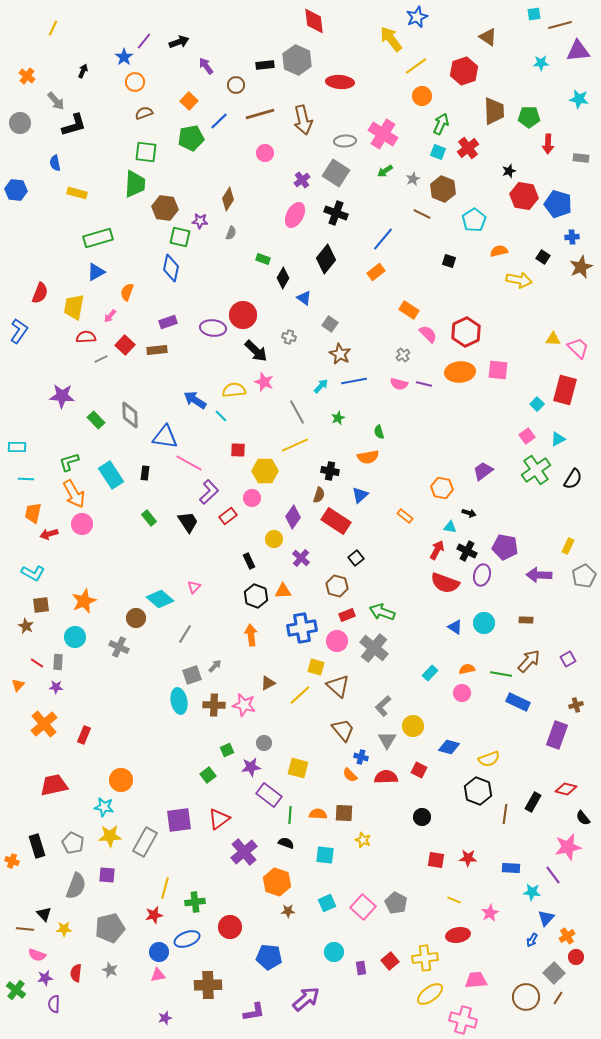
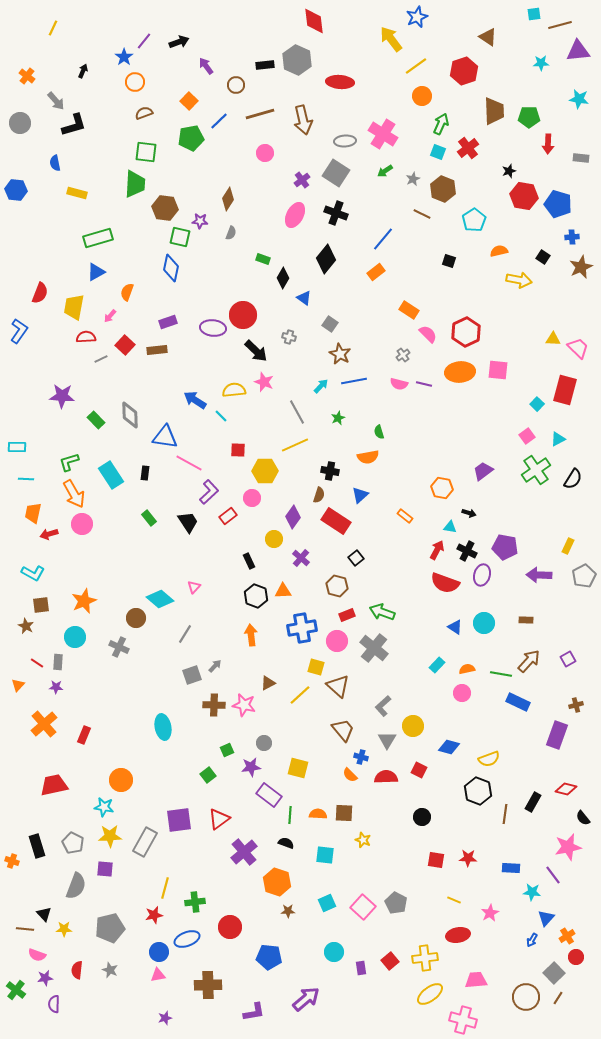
cyan rectangle at (430, 673): moved 7 px right, 8 px up
cyan ellipse at (179, 701): moved 16 px left, 26 px down
purple square at (107, 875): moved 2 px left, 6 px up
red semicircle at (76, 973): moved 1 px right, 3 px up
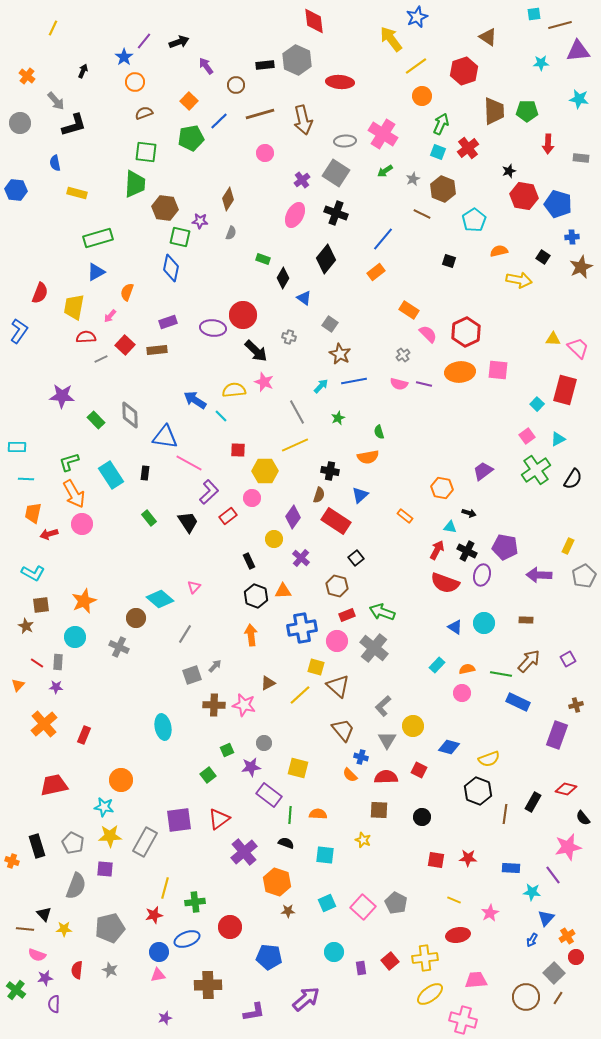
green pentagon at (529, 117): moved 2 px left, 6 px up
brown square at (344, 813): moved 35 px right, 3 px up
